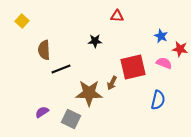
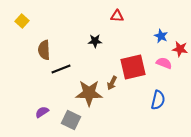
gray square: moved 1 px down
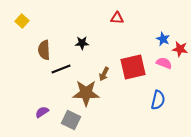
red triangle: moved 2 px down
blue star: moved 2 px right, 3 px down
black star: moved 13 px left, 2 px down
brown arrow: moved 8 px left, 9 px up
brown star: moved 3 px left
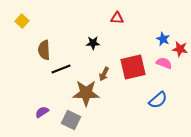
black star: moved 11 px right
blue semicircle: rotated 36 degrees clockwise
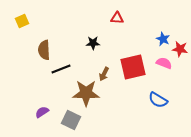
yellow square: rotated 24 degrees clockwise
blue semicircle: rotated 72 degrees clockwise
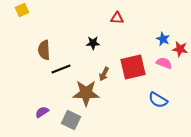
yellow square: moved 11 px up
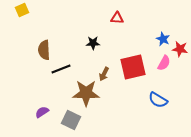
pink semicircle: rotated 98 degrees clockwise
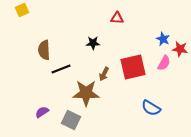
blue semicircle: moved 7 px left, 8 px down
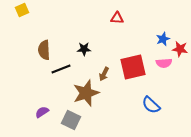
blue star: rotated 24 degrees clockwise
black star: moved 9 px left, 6 px down
pink semicircle: rotated 56 degrees clockwise
brown star: rotated 20 degrees counterclockwise
blue semicircle: moved 3 px up; rotated 12 degrees clockwise
